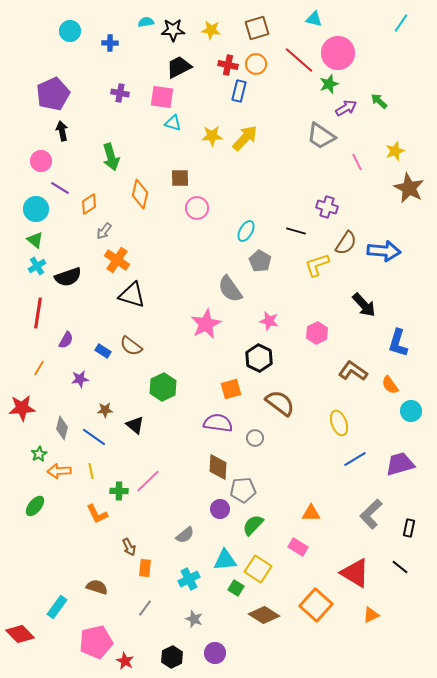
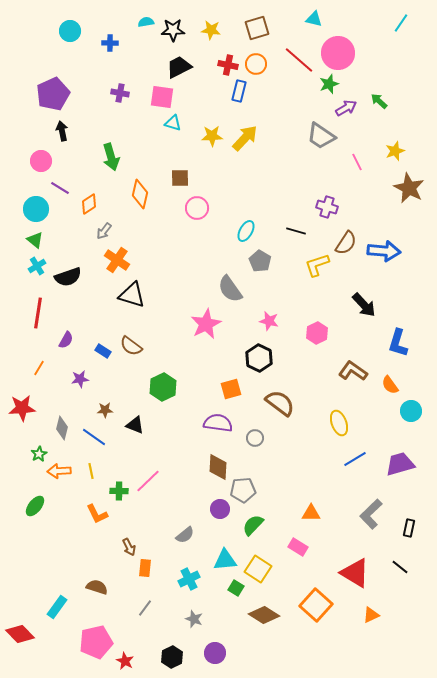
black triangle at (135, 425): rotated 18 degrees counterclockwise
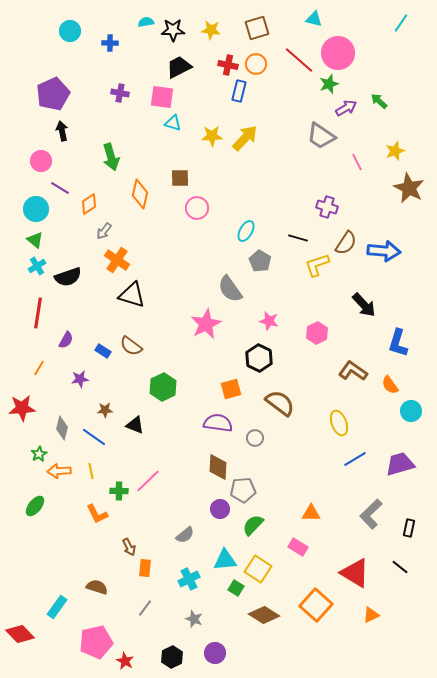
black line at (296, 231): moved 2 px right, 7 px down
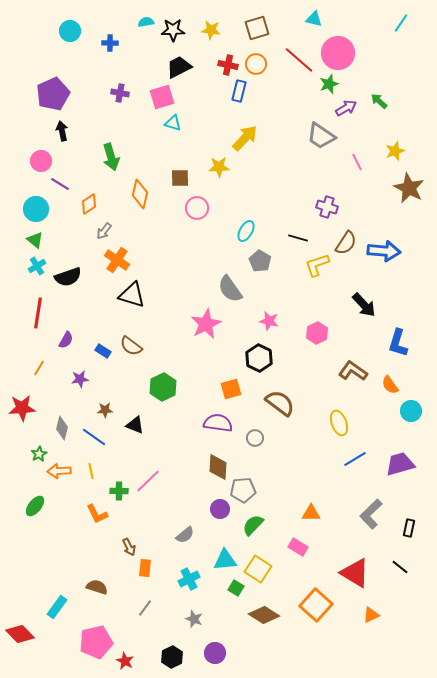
pink square at (162, 97): rotated 25 degrees counterclockwise
yellow star at (212, 136): moved 7 px right, 31 px down
purple line at (60, 188): moved 4 px up
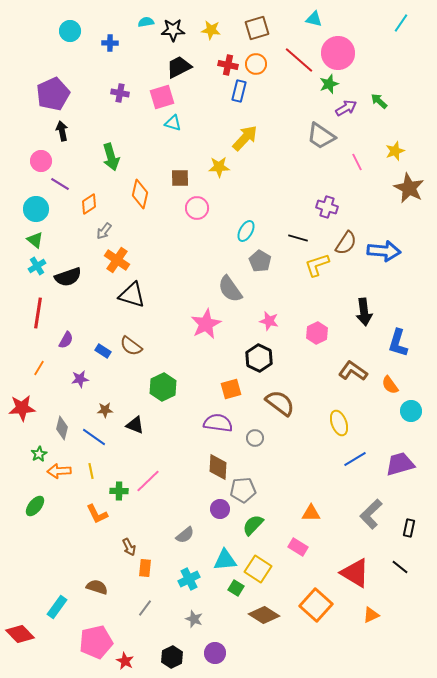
black arrow at (364, 305): moved 7 px down; rotated 36 degrees clockwise
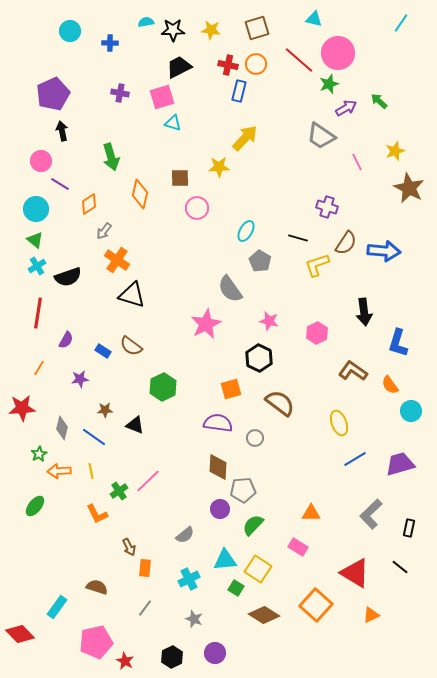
green cross at (119, 491): rotated 36 degrees counterclockwise
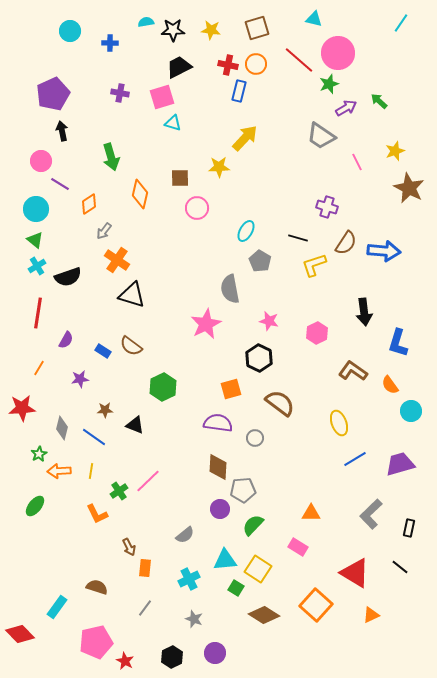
yellow L-shape at (317, 265): moved 3 px left
gray semicircle at (230, 289): rotated 24 degrees clockwise
yellow line at (91, 471): rotated 21 degrees clockwise
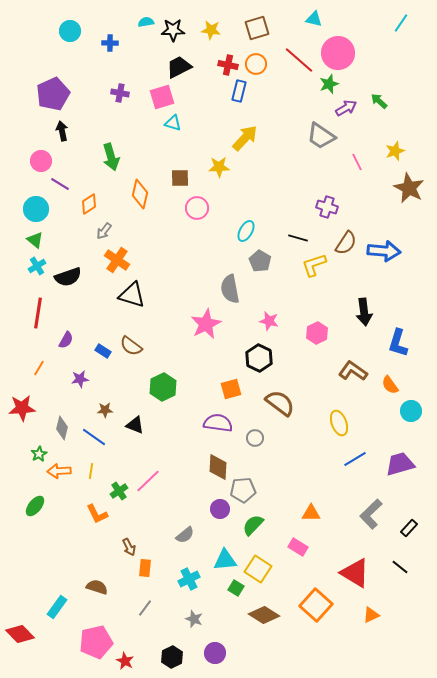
black rectangle at (409, 528): rotated 30 degrees clockwise
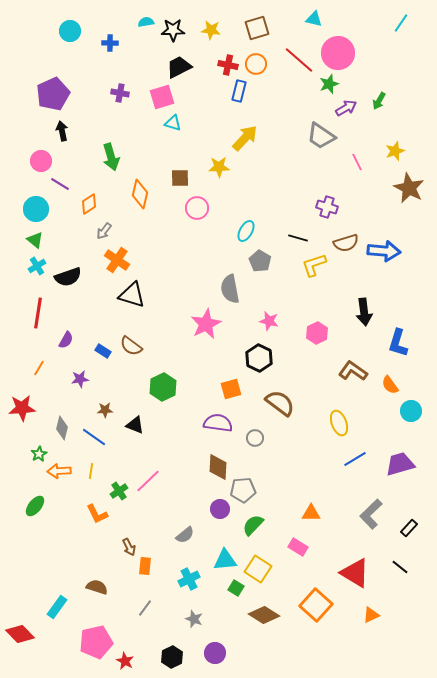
green arrow at (379, 101): rotated 102 degrees counterclockwise
brown semicircle at (346, 243): rotated 40 degrees clockwise
orange rectangle at (145, 568): moved 2 px up
